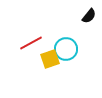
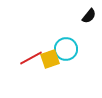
red line: moved 15 px down
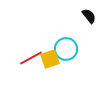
black semicircle: rotated 77 degrees counterclockwise
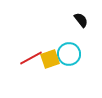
black semicircle: moved 8 px left, 4 px down
cyan circle: moved 3 px right, 5 px down
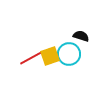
black semicircle: moved 16 px down; rotated 35 degrees counterclockwise
yellow square: moved 3 px up
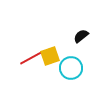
black semicircle: rotated 56 degrees counterclockwise
cyan circle: moved 2 px right, 14 px down
